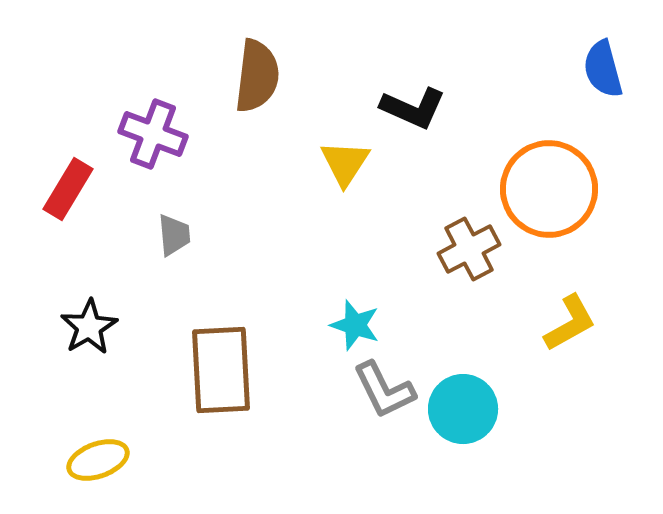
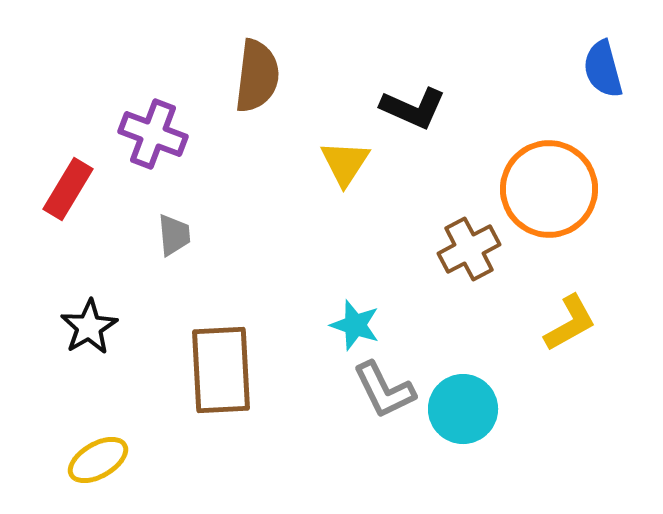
yellow ellipse: rotated 10 degrees counterclockwise
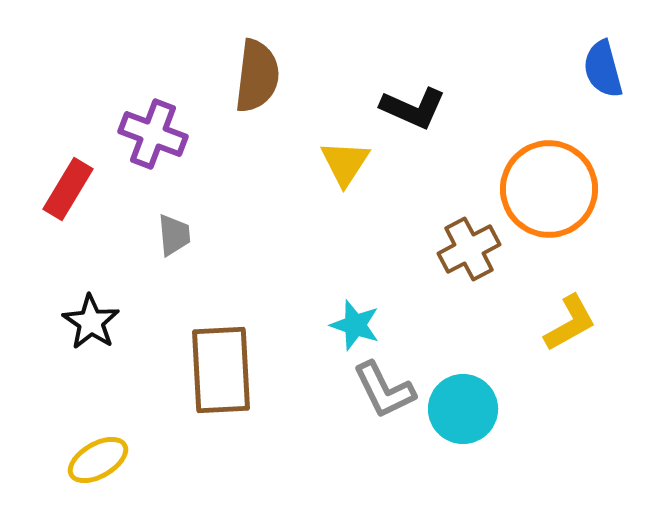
black star: moved 2 px right, 5 px up; rotated 8 degrees counterclockwise
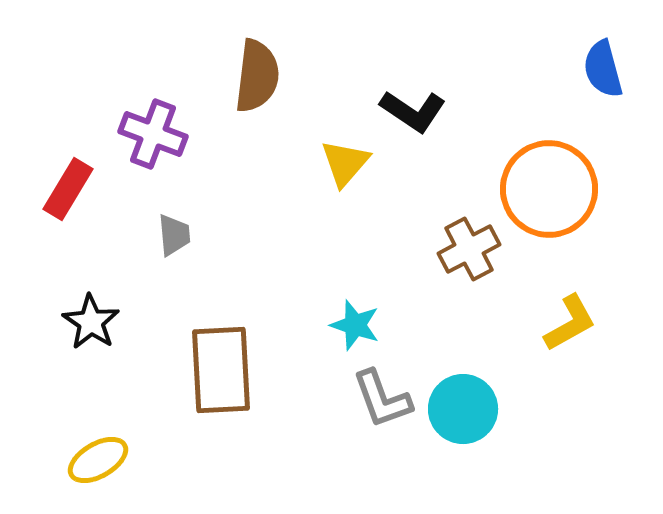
black L-shape: moved 3 px down; rotated 10 degrees clockwise
yellow triangle: rotated 8 degrees clockwise
gray L-shape: moved 2 px left, 9 px down; rotated 6 degrees clockwise
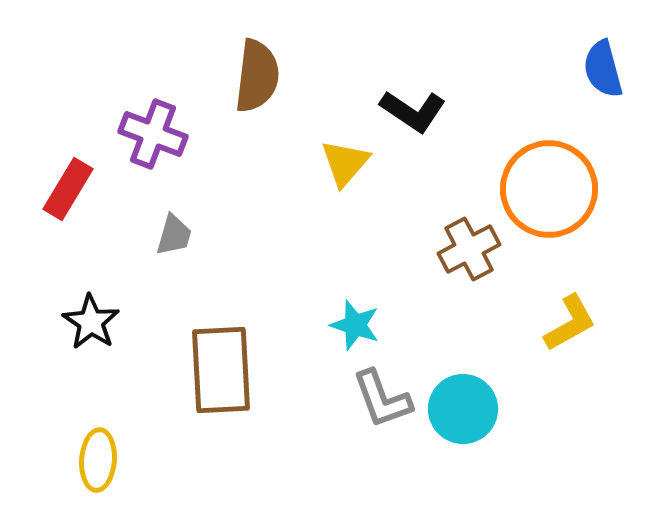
gray trapezoid: rotated 21 degrees clockwise
yellow ellipse: rotated 56 degrees counterclockwise
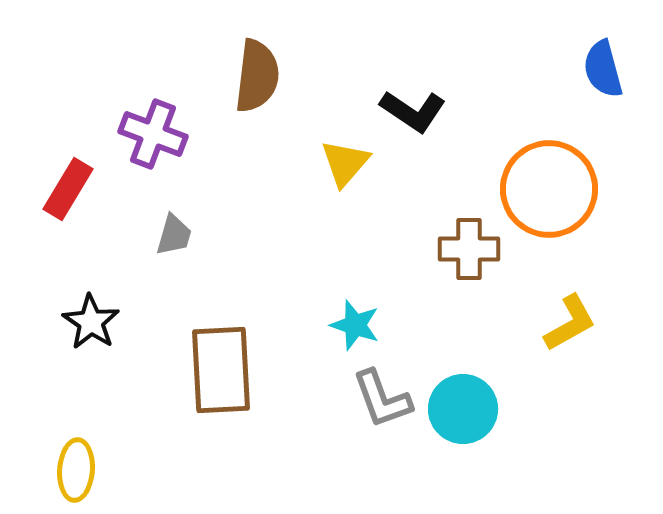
brown cross: rotated 28 degrees clockwise
yellow ellipse: moved 22 px left, 10 px down
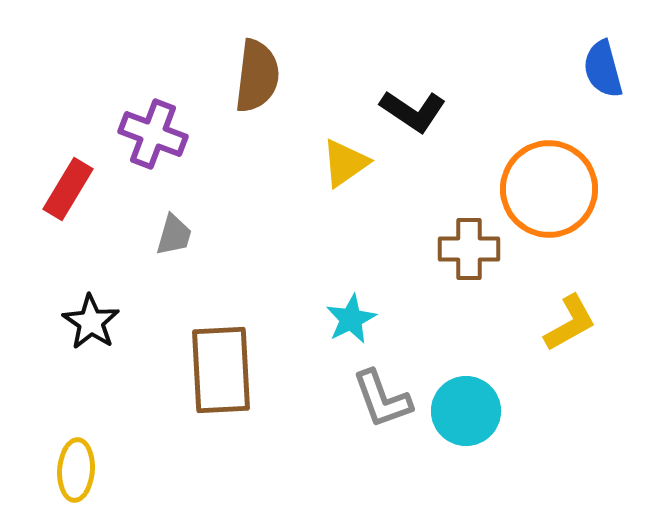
yellow triangle: rotated 14 degrees clockwise
cyan star: moved 4 px left, 6 px up; rotated 27 degrees clockwise
cyan circle: moved 3 px right, 2 px down
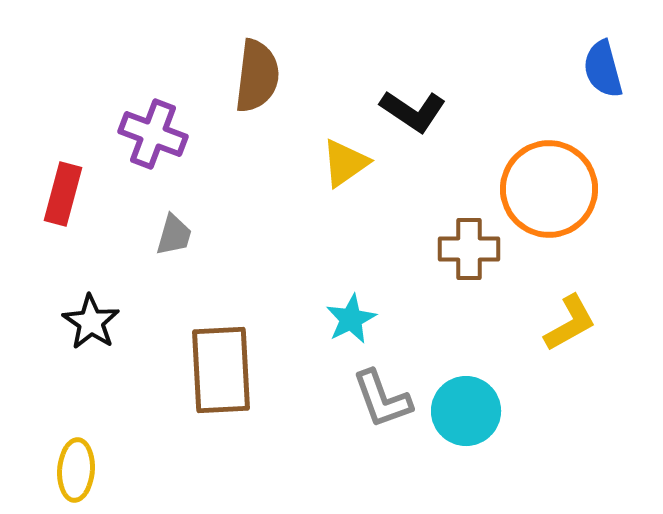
red rectangle: moved 5 px left, 5 px down; rotated 16 degrees counterclockwise
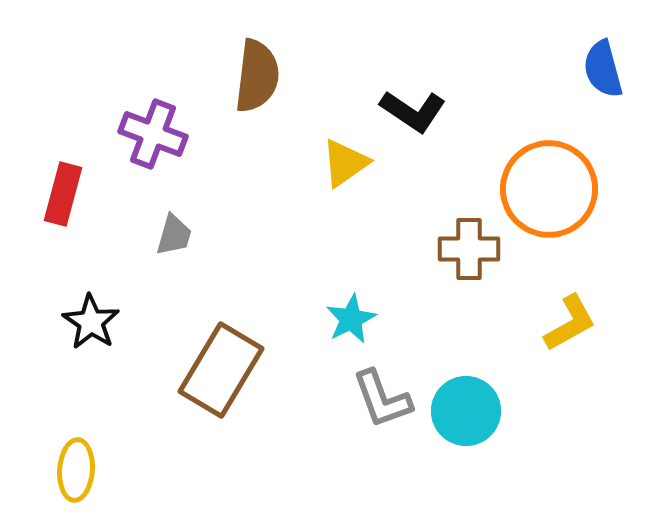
brown rectangle: rotated 34 degrees clockwise
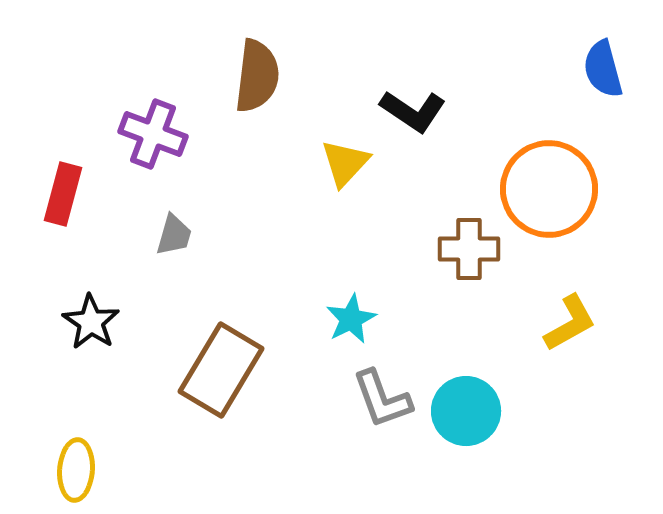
yellow triangle: rotated 12 degrees counterclockwise
